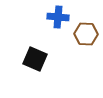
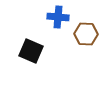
black square: moved 4 px left, 8 px up
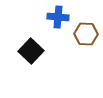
black square: rotated 20 degrees clockwise
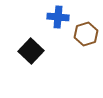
brown hexagon: rotated 20 degrees counterclockwise
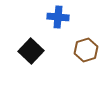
brown hexagon: moved 16 px down
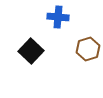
brown hexagon: moved 2 px right, 1 px up
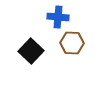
brown hexagon: moved 16 px left, 6 px up; rotated 20 degrees clockwise
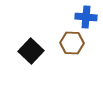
blue cross: moved 28 px right
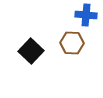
blue cross: moved 2 px up
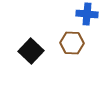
blue cross: moved 1 px right, 1 px up
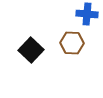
black square: moved 1 px up
